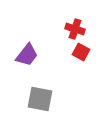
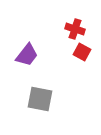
red square: moved 1 px right
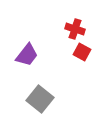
gray square: rotated 28 degrees clockwise
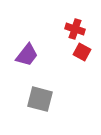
gray square: rotated 24 degrees counterclockwise
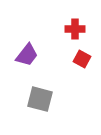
red cross: rotated 18 degrees counterclockwise
red square: moved 7 px down
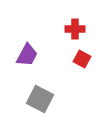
purple trapezoid: rotated 10 degrees counterclockwise
gray square: rotated 12 degrees clockwise
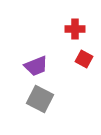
purple trapezoid: moved 9 px right, 11 px down; rotated 40 degrees clockwise
red square: moved 2 px right
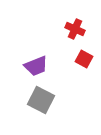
red cross: rotated 24 degrees clockwise
gray square: moved 1 px right, 1 px down
